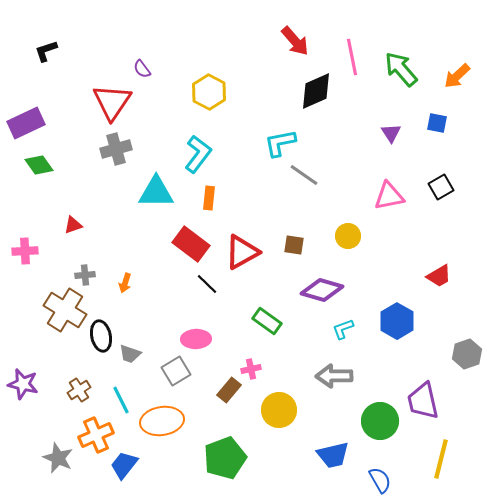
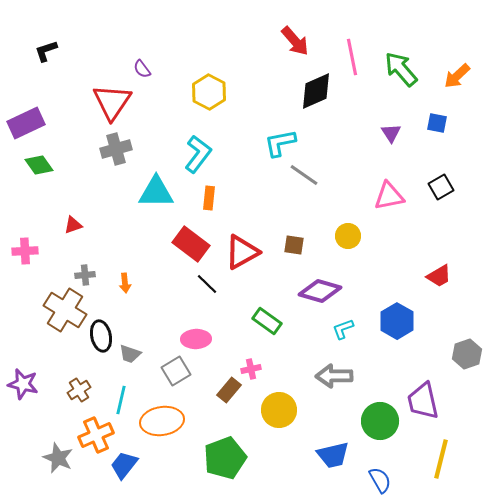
orange arrow at (125, 283): rotated 24 degrees counterclockwise
purple diamond at (322, 290): moved 2 px left, 1 px down
cyan line at (121, 400): rotated 40 degrees clockwise
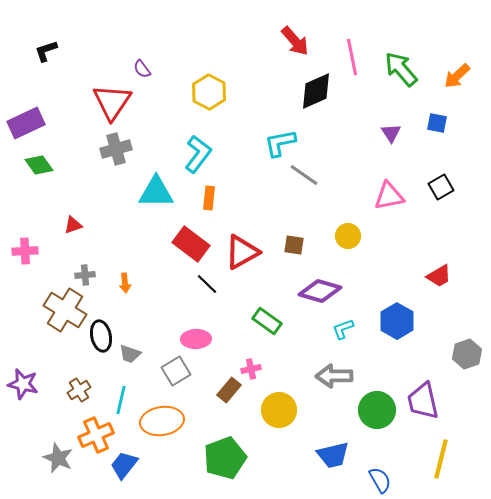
green circle at (380, 421): moved 3 px left, 11 px up
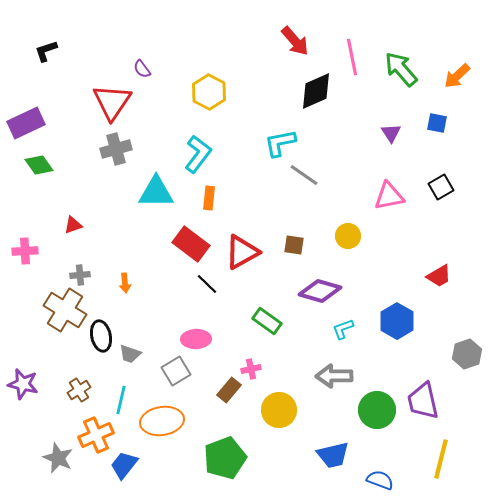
gray cross at (85, 275): moved 5 px left
blue semicircle at (380, 480): rotated 40 degrees counterclockwise
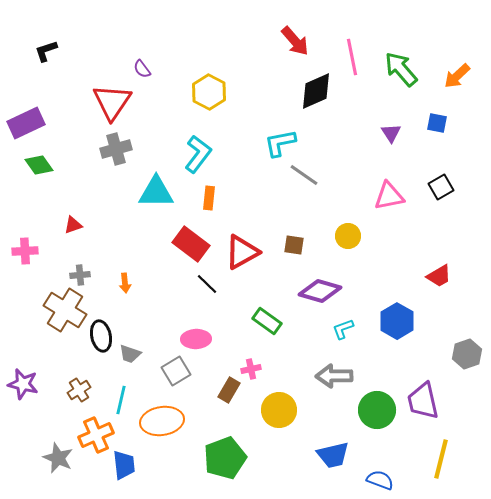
brown rectangle at (229, 390): rotated 10 degrees counterclockwise
blue trapezoid at (124, 465): rotated 136 degrees clockwise
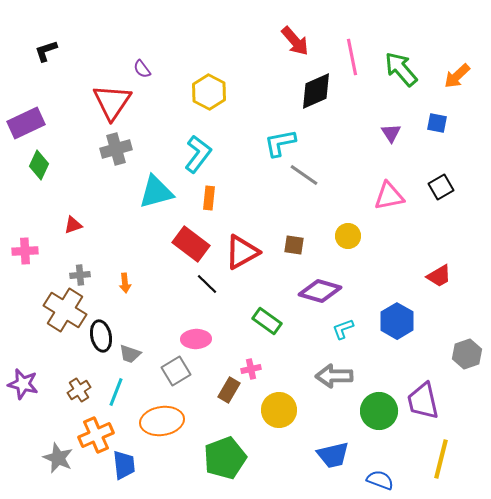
green diamond at (39, 165): rotated 60 degrees clockwise
cyan triangle at (156, 192): rotated 15 degrees counterclockwise
cyan line at (121, 400): moved 5 px left, 8 px up; rotated 8 degrees clockwise
green circle at (377, 410): moved 2 px right, 1 px down
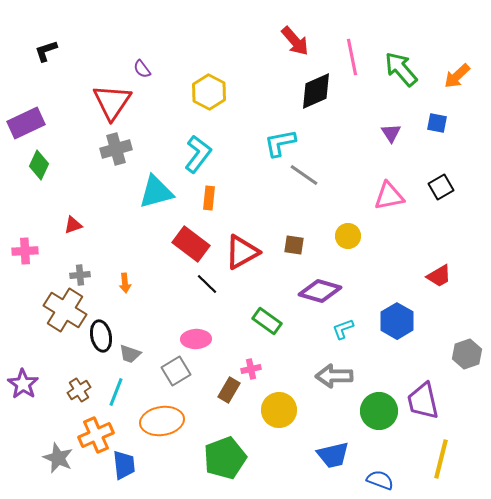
purple star at (23, 384): rotated 20 degrees clockwise
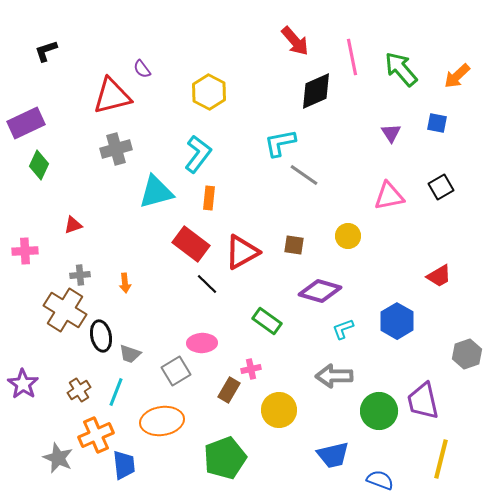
red triangle at (112, 102): moved 6 px up; rotated 42 degrees clockwise
pink ellipse at (196, 339): moved 6 px right, 4 px down
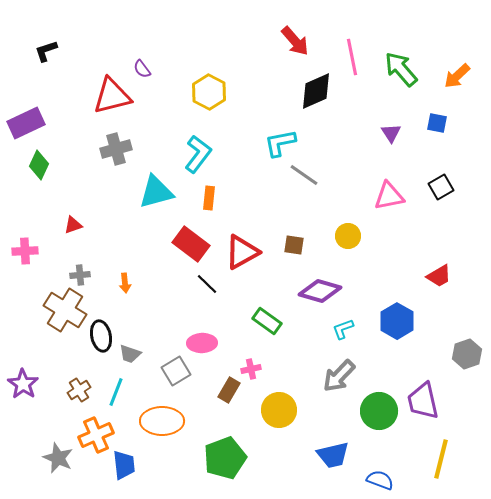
gray arrow at (334, 376): moved 5 px right; rotated 45 degrees counterclockwise
orange ellipse at (162, 421): rotated 9 degrees clockwise
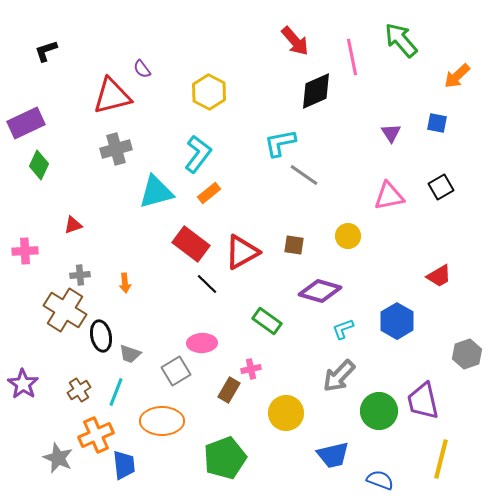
green arrow at (401, 69): moved 29 px up
orange rectangle at (209, 198): moved 5 px up; rotated 45 degrees clockwise
yellow circle at (279, 410): moved 7 px right, 3 px down
